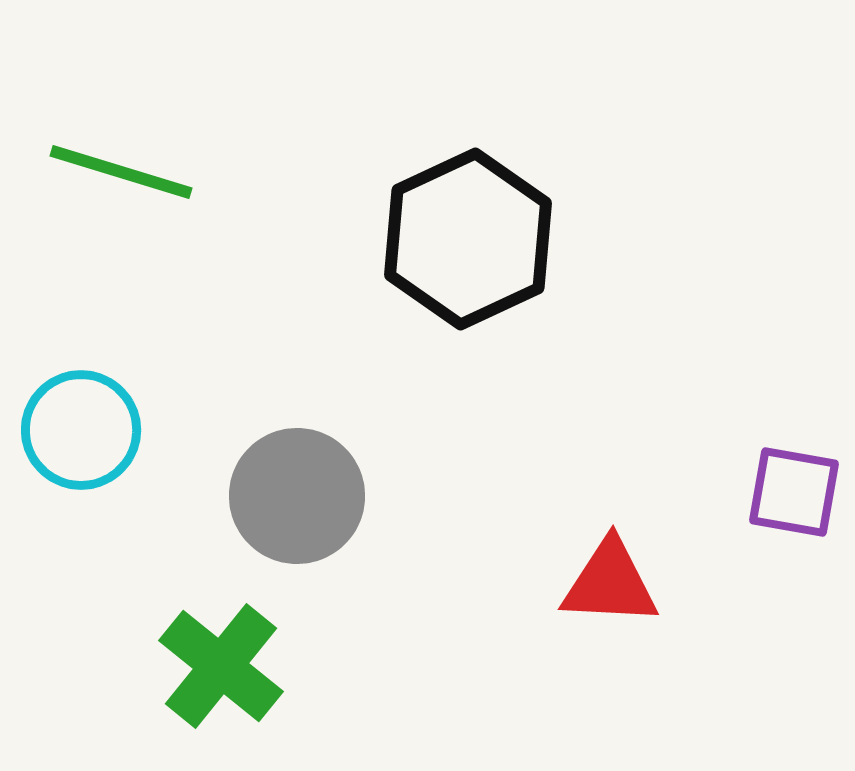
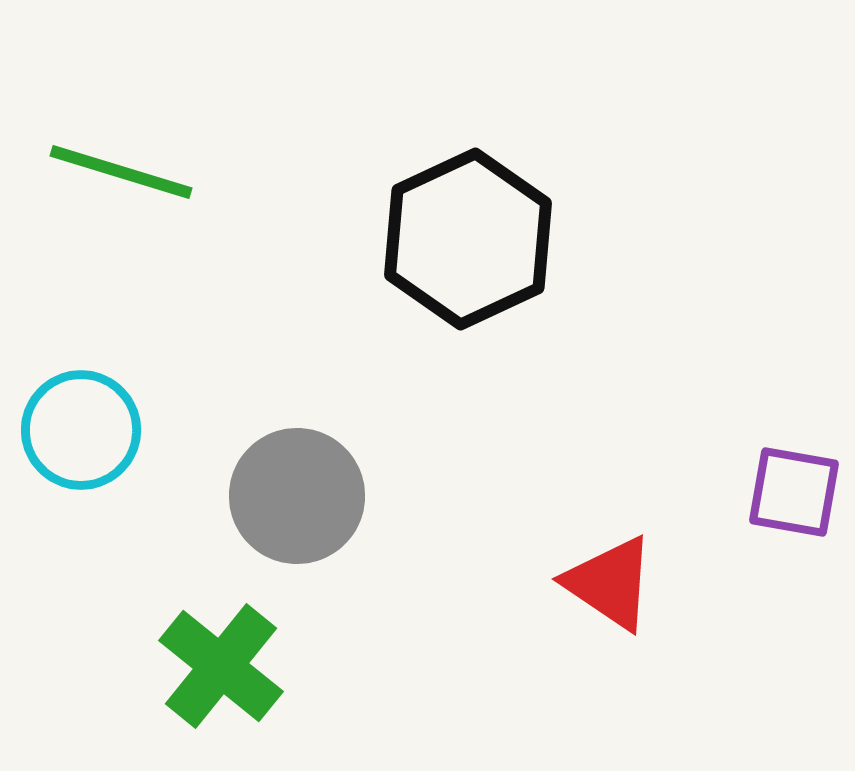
red triangle: rotated 31 degrees clockwise
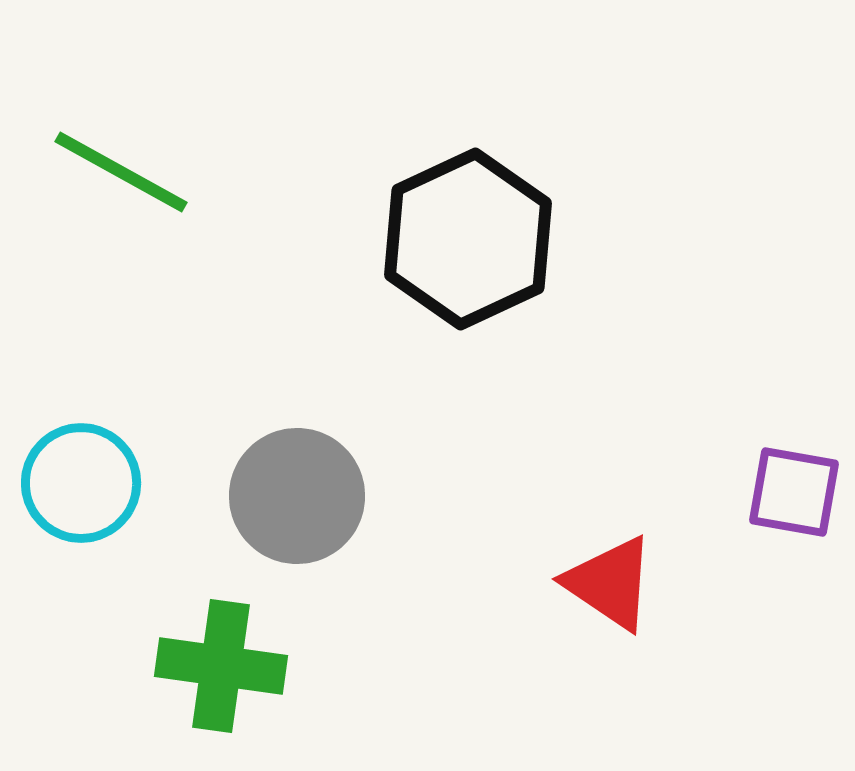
green line: rotated 12 degrees clockwise
cyan circle: moved 53 px down
green cross: rotated 31 degrees counterclockwise
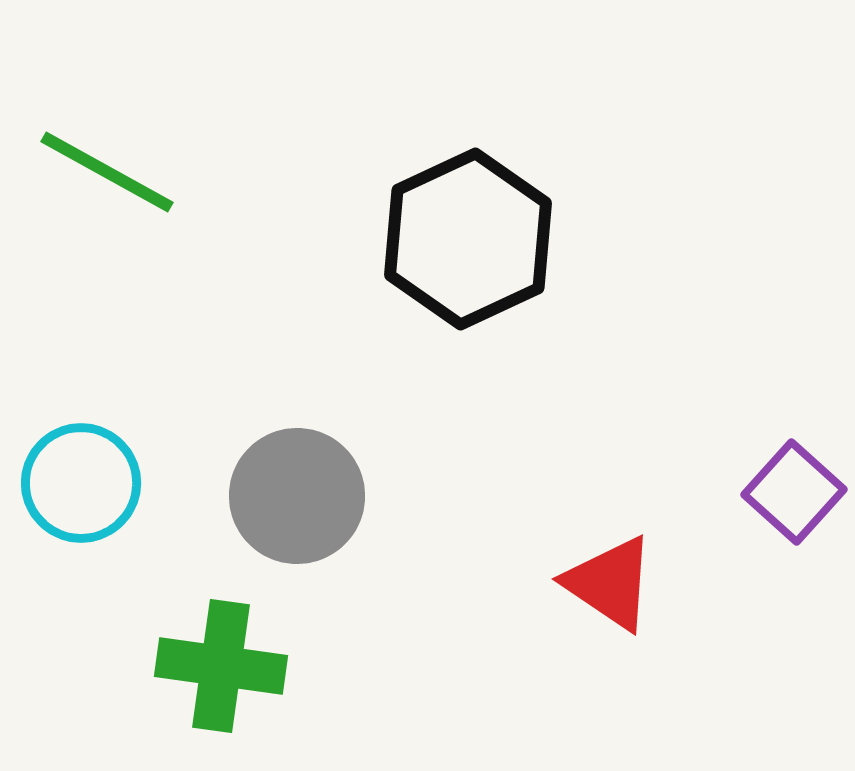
green line: moved 14 px left
purple square: rotated 32 degrees clockwise
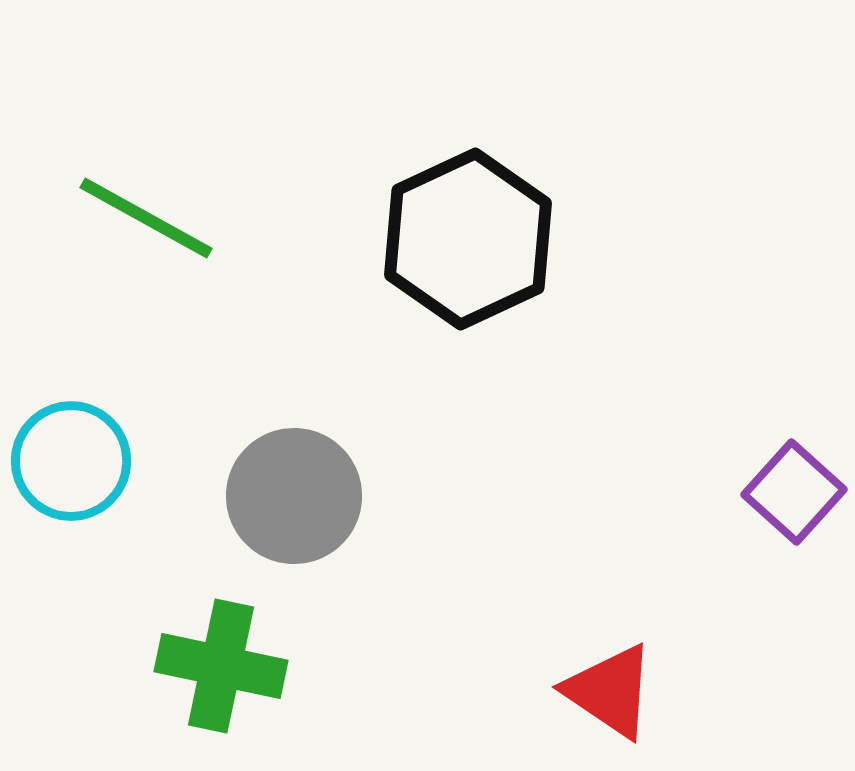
green line: moved 39 px right, 46 px down
cyan circle: moved 10 px left, 22 px up
gray circle: moved 3 px left
red triangle: moved 108 px down
green cross: rotated 4 degrees clockwise
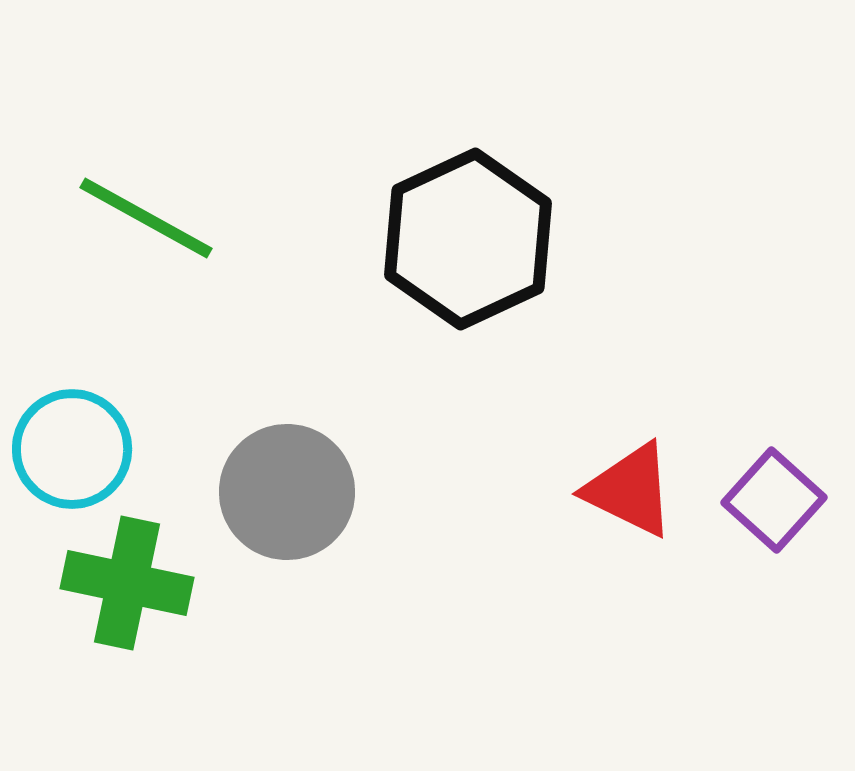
cyan circle: moved 1 px right, 12 px up
purple square: moved 20 px left, 8 px down
gray circle: moved 7 px left, 4 px up
green cross: moved 94 px left, 83 px up
red triangle: moved 20 px right, 201 px up; rotated 8 degrees counterclockwise
